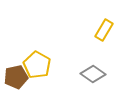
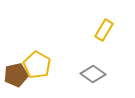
brown pentagon: moved 2 px up
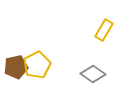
yellow pentagon: rotated 16 degrees clockwise
brown pentagon: moved 8 px up
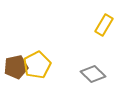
yellow rectangle: moved 5 px up
gray diamond: rotated 10 degrees clockwise
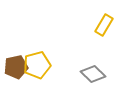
yellow pentagon: rotated 12 degrees clockwise
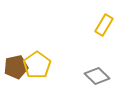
yellow pentagon: rotated 20 degrees counterclockwise
gray diamond: moved 4 px right, 2 px down
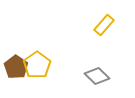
yellow rectangle: rotated 10 degrees clockwise
brown pentagon: rotated 25 degrees counterclockwise
